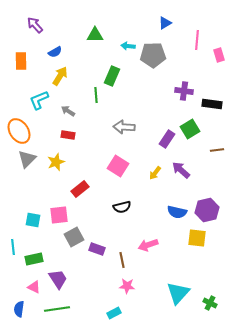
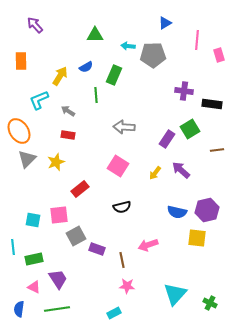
blue semicircle at (55, 52): moved 31 px right, 15 px down
green rectangle at (112, 76): moved 2 px right, 1 px up
gray square at (74, 237): moved 2 px right, 1 px up
cyan triangle at (178, 293): moved 3 px left, 1 px down
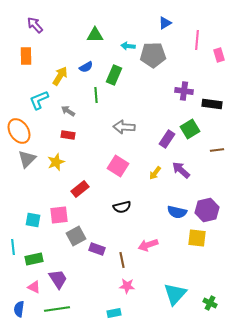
orange rectangle at (21, 61): moved 5 px right, 5 px up
cyan rectangle at (114, 313): rotated 16 degrees clockwise
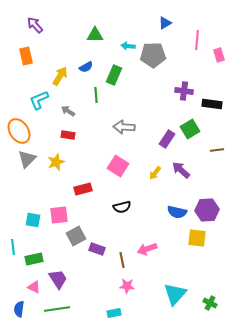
orange rectangle at (26, 56): rotated 12 degrees counterclockwise
red rectangle at (80, 189): moved 3 px right; rotated 24 degrees clockwise
purple hexagon at (207, 210): rotated 10 degrees clockwise
pink arrow at (148, 245): moved 1 px left, 4 px down
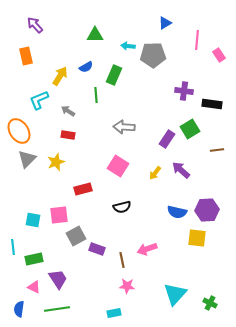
pink rectangle at (219, 55): rotated 16 degrees counterclockwise
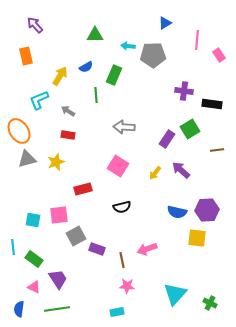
gray triangle at (27, 159): rotated 30 degrees clockwise
green rectangle at (34, 259): rotated 48 degrees clockwise
cyan rectangle at (114, 313): moved 3 px right, 1 px up
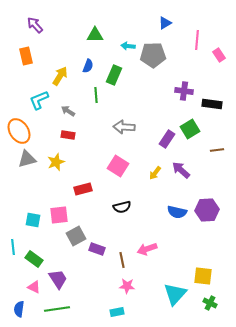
blue semicircle at (86, 67): moved 2 px right, 1 px up; rotated 40 degrees counterclockwise
yellow square at (197, 238): moved 6 px right, 38 px down
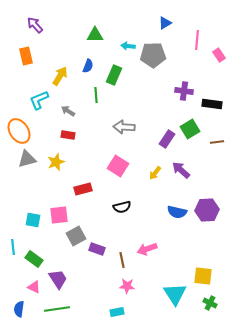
brown line at (217, 150): moved 8 px up
cyan triangle at (175, 294): rotated 15 degrees counterclockwise
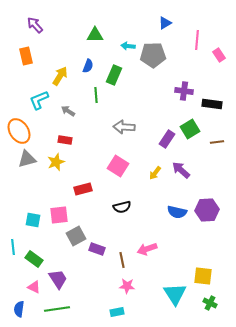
red rectangle at (68, 135): moved 3 px left, 5 px down
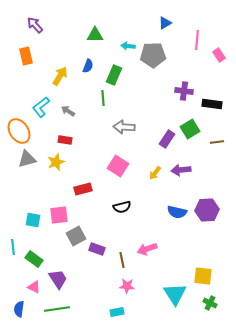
green line at (96, 95): moved 7 px right, 3 px down
cyan L-shape at (39, 100): moved 2 px right, 7 px down; rotated 15 degrees counterclockwise
purple arrow at (181, 170): rotated 48 degrees counterclockwise
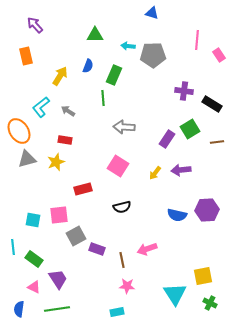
blue triangle at (165, 23): moved 13 px left, 10 px up; rotated 48 degrees clockwise
black rectangle at (212, 104): rotated 24 degrees clockwise
blue semicircle at (177, 212): moved 3 px down
yellow square at (203, 276): rotated 18 degrees counterclockwise
